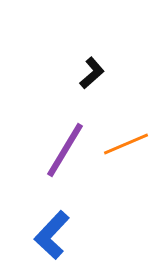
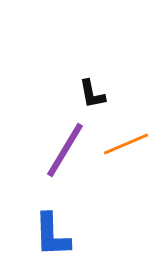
black L-shape: moved 21 px down; rotated 120 degrees clockwise
blue L-shape: rotated 45 degrees counterclockwise
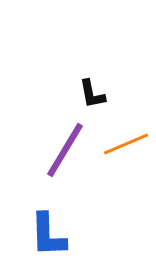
blue L-shape: moved 4 px left
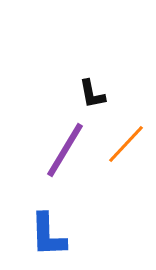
orange line: rotated 24 degrees counterclockwise
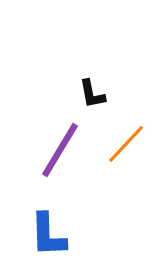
purple line: moved 5 px left
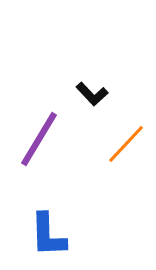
black L-shape: rotated 32 degrees counterclockwise
purple line: moved 21 px left, 11 px up
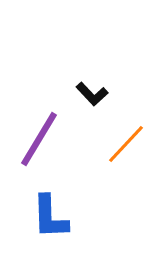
blue L-shape: moved 2 px right, 18 px up
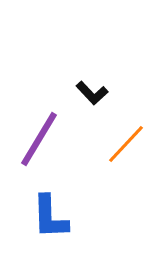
black L-shape: moved 1 px up
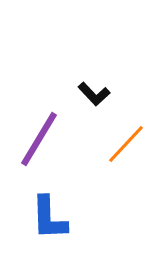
black L-shape: moved 2 px right, 1 px down
blue L-shape: moved 1 px left, 1 px down
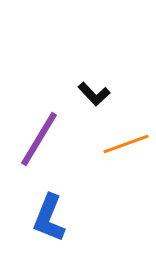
orange line: rotated 27 degrees clockwise
blue L-shape: rotated 24 degrees clockwise
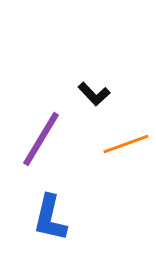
purple line: moved 2 px right
blue L-shape: moved 1 px right; rotated 9 degrees counterclockwise
